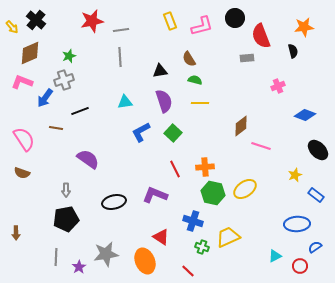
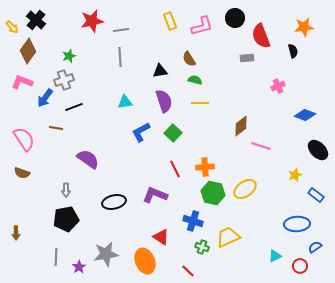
brown diamond at (30, 53): moved 2 px left, 2 px up; rotated 30 degrees counterclockwise
black line at (80, 111): moved 6 px left, 4 px up
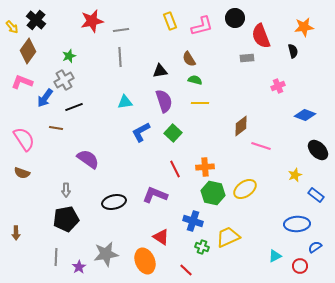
gray cross at (64, 80): rotated 12 degrees counterclockwise
red line at (188, 271): moved 2 px left, 1 px up
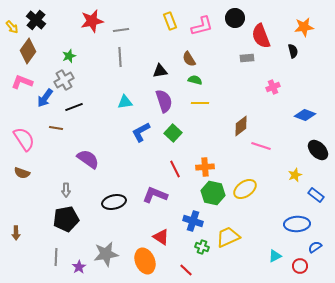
pink cross at (278, 86): moved 5 px left, 1 px down
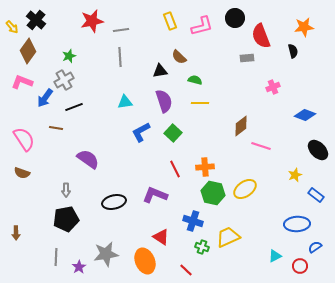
brown semicircle at (189, 59): moved 10 px left, 2 px up; rotated 14 degrees counterclockwise
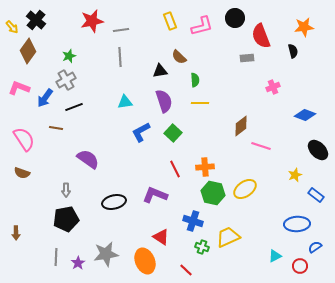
gray cross at (64, 80): moved 2 px right
green semicircle at (195, 80): rotated 72 degrees clockwise
pink L-shape at (22, 82): moved 3 px left, 6 px down
purple star at (79, 267): moved 1 px left, 4 px up
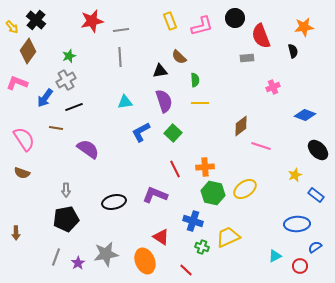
pink L-shape at (19, 88): moved 2 px left, 5 px up
purple semicircle at (88, 159): moved 10 px up
gray line at (56, 257): rotated 18 degrees clockwise
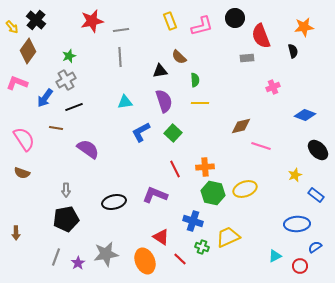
brown diamond at (241, 126): rotated 25 degrees clockwise
yellow ellipse at (245, 189): rotated 15 degrees clockwise
red line at (186, 270): moved 6 px left, 11 px up
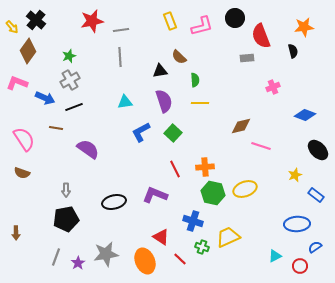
gray cross at (66, 80): moved 4 px right
blue arrow at (45, 98): rotated 102 degrees counterclockwise
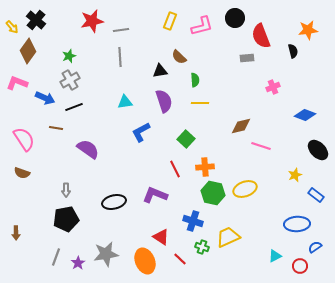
yellow rectangle at (170, 21): rotated 42 degrees clockwise
orange star at (304, 27): moved 4 px right, 3 px down
green square at (173, 133): moved 13 px right, 6 px down
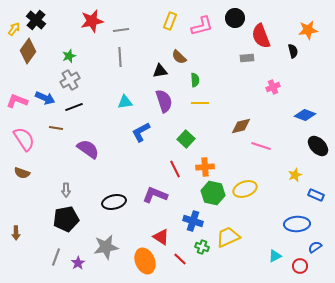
yellow arrow at (12, 27): moved 2 px right, 2 px down; rotated 104 degrees counterclockwise
pink L-shape at (17, 83): moved 18 px down
black ellipse at (318, 150): moved 4 px up
blue rectangle at (316, 195): rotated 14 degrees counterclockwise
gray star at (106, 254): moved 7 px up
